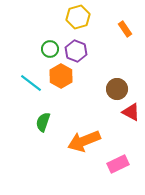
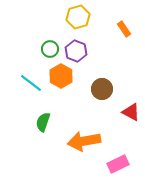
orange rectangle: moved 1 px left
brown circle: moved 15 px left
orange arrow: rotated 12 degrees clockwise
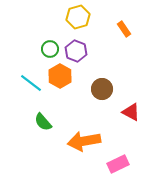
orange hexagon: moved 1 px left
green semicircle: rotated 60 degrees counterclockwise
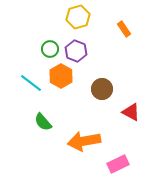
orange hexagon: moved 1 px right
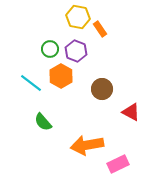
yellow hexagon: rotated 25 degrees clockwise
orange rectangle: moved 24 px left
orange arrow: moved 3 px right, 4 px down
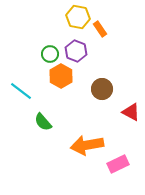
green circle: moved 5 px down
cyan line: moved 10 px left, 8 px down
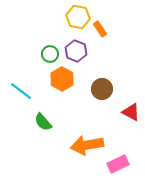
orange hexagon: moved 1 px right, 3 px down
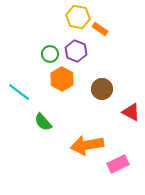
orange rectangle: rotated 21 degrees counterclockwise
cyan line: moved 2 px left, 1 px down
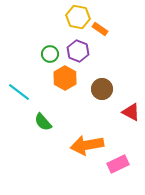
purple hexagon: moved 2 px right
orange hexagon: moved 3 px right, 1 px up
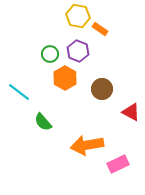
yellow hexagon: moved 1 px up
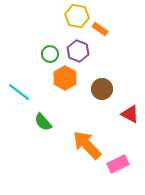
yellow hexagon: moved 1 px left
red triangle: moved 1 px left, 2 px down
orange arrow: rotated 56 degrees clockwise
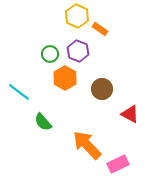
yellow hexagon: rotated 15 degrees clockwise
